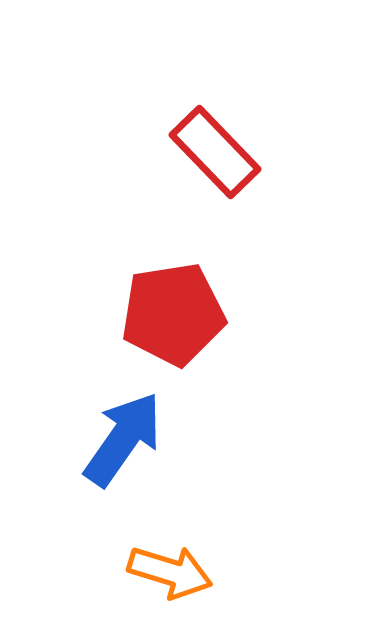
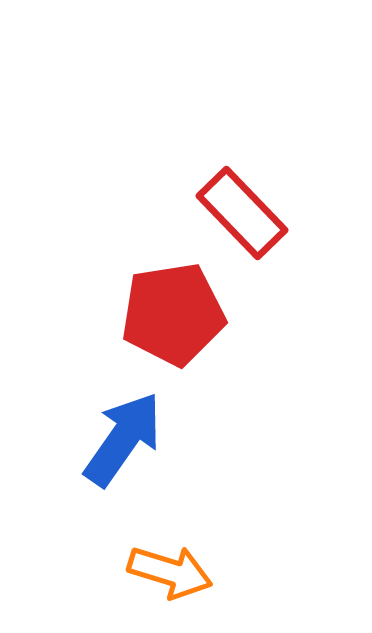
red rectangle: moved 27 px right, 61 px down
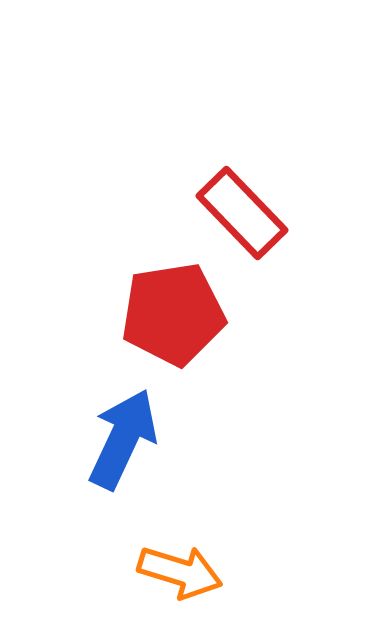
blue arrow: rotated 10 degrees counterclockwise
orange arrow: moved 10 px right
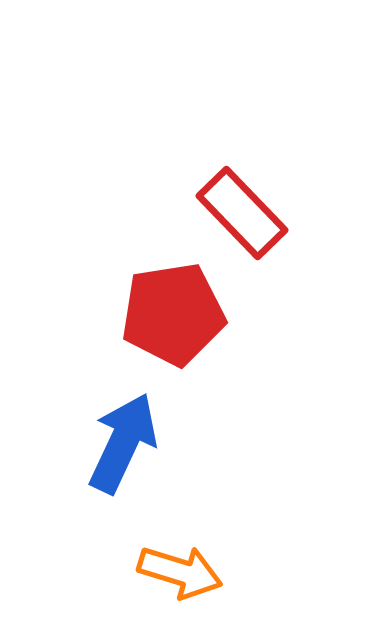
blue arrow: moved 4 px down
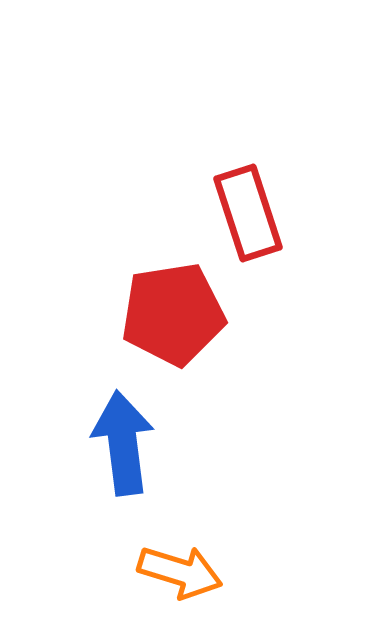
red rectangle: moved 6 px right; rotated 26 degrees clockwise
blue arrow: rotated 32 degrees counterclockwise
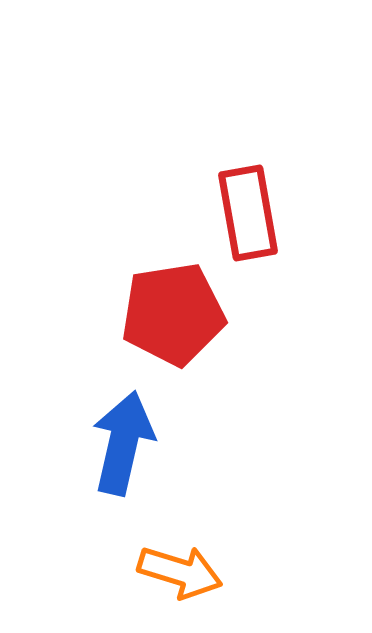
red rectangle: rotated 8 degrees clockwise
blue arrow: rotated 20 degrees clockwise
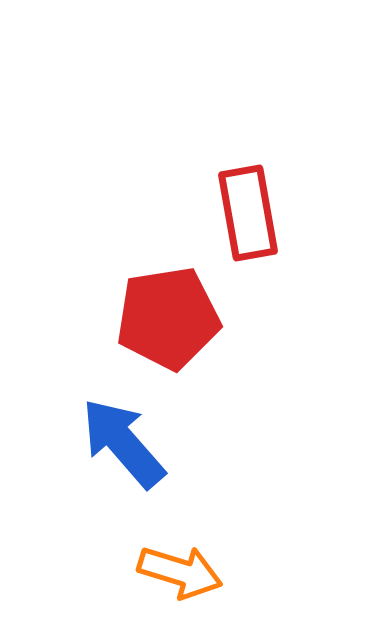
red pentagon: moved 5 px left, 4 px down
blue arrow: rotated 54 degrees counterclockwise
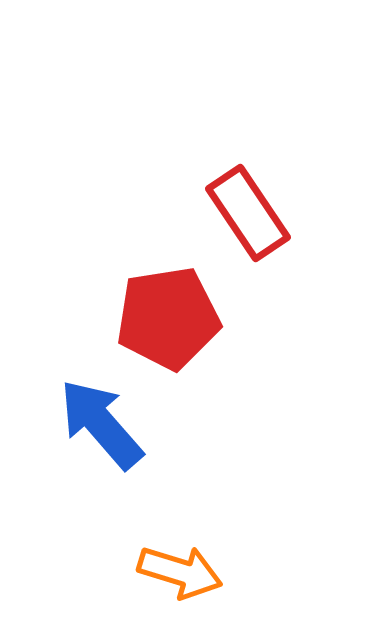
red rectangle: rotated 24 degrees counterclockwise
blue arrow: moved 22 px left, 19 px up
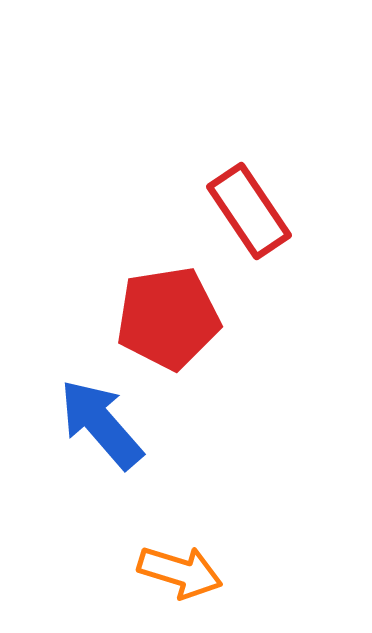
red rectangle: moved 1 px right, 2 px up
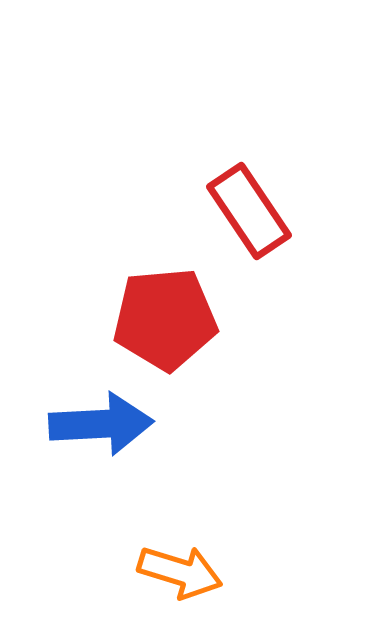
red pentagon: moved 3 px left, 1 px down; rotated 4 degrees clockwise
blue arrow: rotated 128 degrees clockwise
